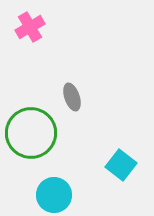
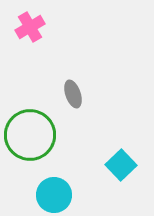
gray ellipse: moved 1 px right, 3 px up
green circle: moved 1 px left, 2 px down
cyan square: rotated 8 degrees clockwise
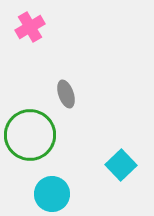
gray ellipse: moved 7 px left
cyan circle: moved 2 px left, 1 px up
